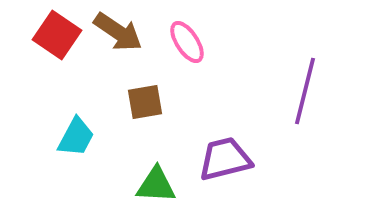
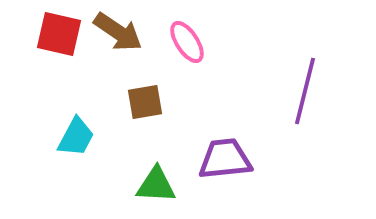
red square: moved 2 px right, 1 px up; rotated 21 degrees counterclockwise
purple trapezoid: rotated 8 degrees clockwise
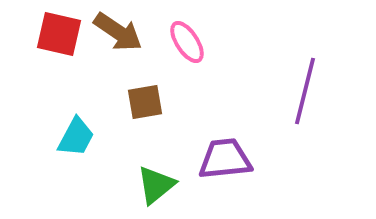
green triangle: rotated 42 degrees counterclockwise
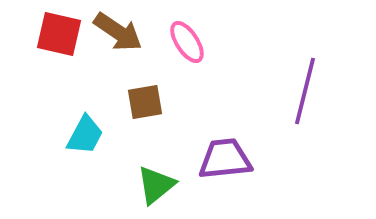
cyan trapezoid: moved 9 px right, 2 px up
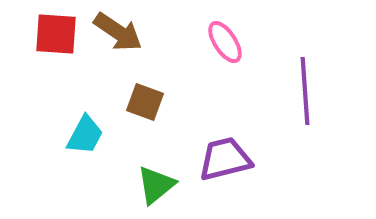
red square: moved 3 px left; rotated 9 degrees counterclockwise
pink ellipse: moved 38 px right
purple line: rotated 18 degrees counterclockwise
brown square: rotated 30 degrees clockwise
purple trapezoid: rotated 8 degrees counterclockwise
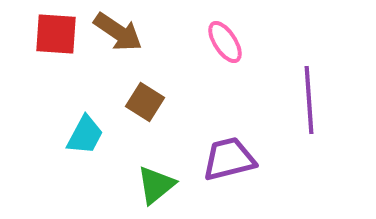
purple line: moved 4 px right, 9 px down
brown square: rotated 12 degrees clockwise
purple trapezoid: moved 4 px right
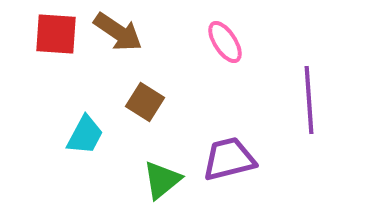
green triangle: moved 6 px right, 5 px up
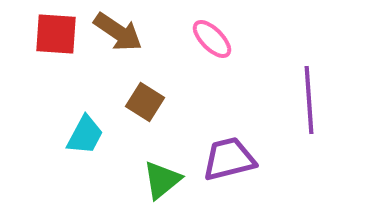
pink ellipse: moved 13 px left, 3 px up; rotated 12 degrees counterclockwise
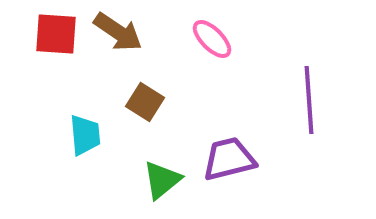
cyan trapezoid: rotated 33 degrees counterclockwise
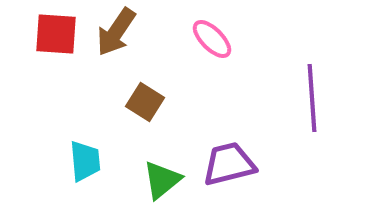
brown arrow: moved 2 px left; rotated 90 degrees clockwise
purple line: moved 3 px right, 2 px up
cyan trapezoid: moved 26 px down
purple trapezoid: moved 5 px down
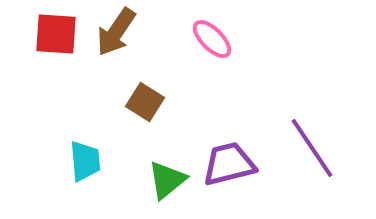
purple line: moved 50 px down; rotated 30 degrees counterclockwise
green triangle: moved 5 px right
